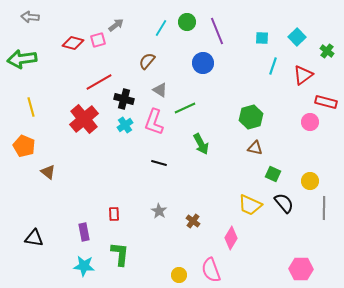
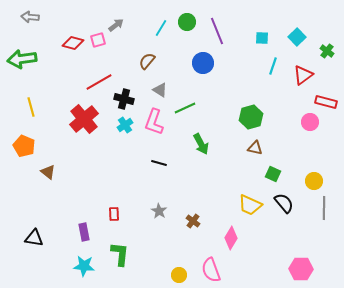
yellow circle at (310, 181): moved 4 px right
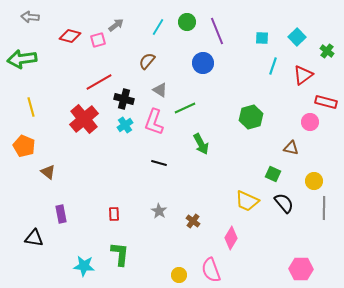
cyan line at (161, 28): moved 3 px left, 1 px up
red diamond at (73, 43): moved 3 px left, 7 px up
brown triangle at (255, 148): moved 36 px right
yellow trapezoid at (250, 205): moved 3 px left, 4 px up
purple rectangle at (84, 232): moved 23 px left, 18 px up
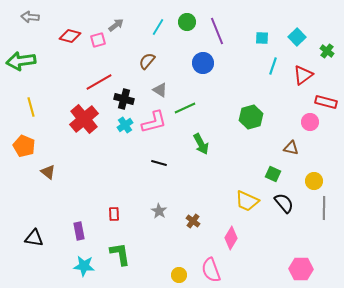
green arrow at (22, 59): moved 1 px left, 2 px down
pink L-shape at (154, 122): rotated 124 degrees counterclockwise
purple rectangle at (61, 214): moved 18 px right, 17 px down
green L-shape at (120, 254): rotated 15 degrees counterclockwise
